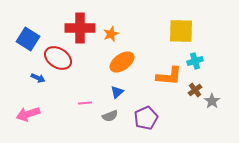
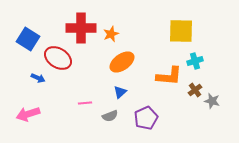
red cross: moved 1 px right
blue triangle: moved 3 px right
gray star: rotated 21 degrees counterclockwise
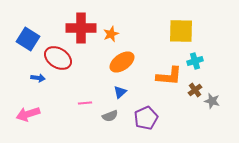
blue arrow: rotated 16 degrees counterclockwise
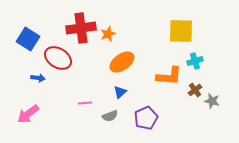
red cross: rotated 8 degrees counterclockwise
orange star: moved 3 px left
pink arrow: rotated 20 degrees counterclockwise
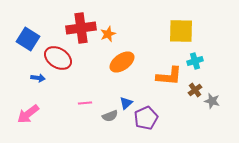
blue triangle: moved 6 px right, 11 px down
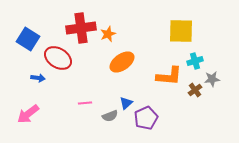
gray star: moved 22 px up; rotated 21 degrees counterclockwise
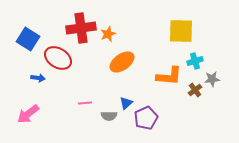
gray semicircle: moved 1 px left; rotated 21 degrees clockwise
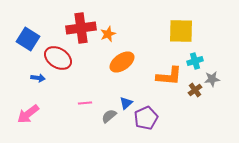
gray semicircle: rotated 140 degrees clockwise
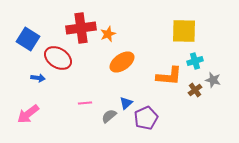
yellow square: moved 3 px right
gray star: moved 1 px right, 1 px down; rotated 21 degrees clockwise
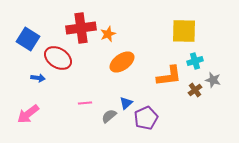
orange L-shape: rotated 12 degrees counterclockwise
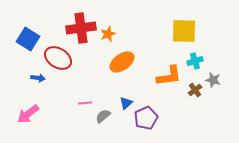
gray semicircle: moved 6 px left
